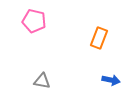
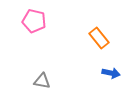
orange rectangle: rotated 60 degrees counterclockwise
blue arrow: moved 7 px up
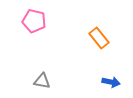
blue arrow: moved 9 px down
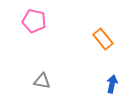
orange rectangle: moved 4 px right, 1 px down
blue arrow: moved 1 px right, 2 px down; rotated 90 degrees counterclockwise
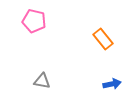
blue arrow: rotated 66 degrees clockwise
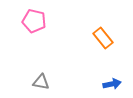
orange rectangle: moved 1 px up
gray triangle: moved 1 px left, 1 px down
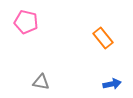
pink pentagon: moved 8 px left, 1 px down
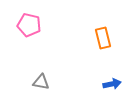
pink pentagon: moved 3 px right, 3 px down
orange rectangle: rotated 25 degrees clockwise
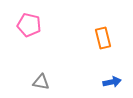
blue arrow: moved 2 px up
